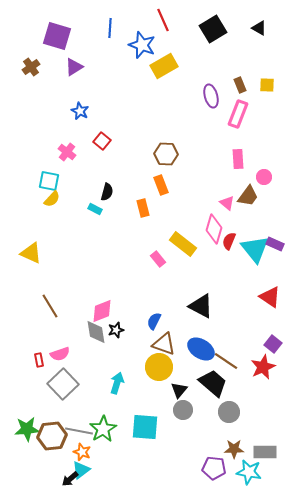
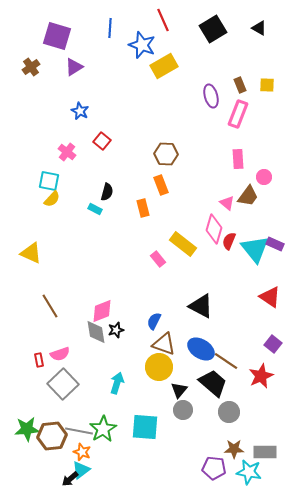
red star at (263, 367): moved 2 px left, 9 px down
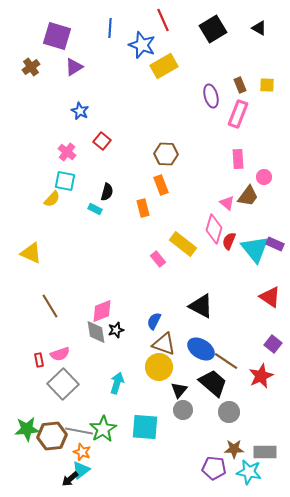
cyan square at (49, 181): moved 16 px right
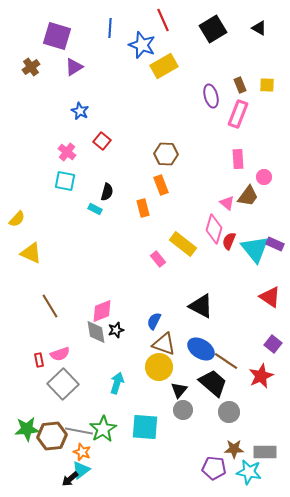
yellow semicircle at (52, 199): moved 35 px left, 20 px down
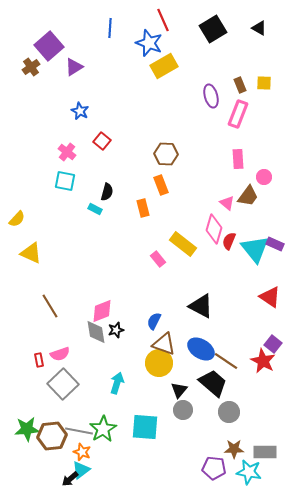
purple square at (57, 36): moved 8 px left, 10 px down; rotated 32 degrees clockwise
blue star at (142, 45): moved 7 px right, 2 px up
yellow square at (267, 85): moved 3 px left, 2 px up
yellow circle at (159, 367): moved 4 px up
red star at (261, 376): moved 2 px right, 15 px up; rotated 20 degrees counterclockwise
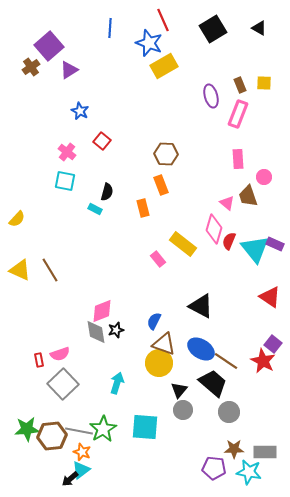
purple triangle at (74, 67): moved 5 px left, 3 px down
brown trapezoid at (248, 196): rotated 125 degrees clockwise
yellow triangle at (31, 253): moved 11 px left, 17 px down
brown line at (50, 306): moved 36 px up
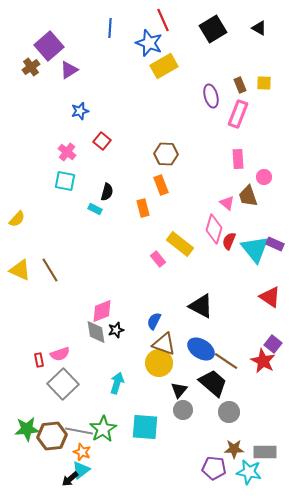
blue star at (80, 111): rotated 30 degrees clockwise
yellow rectangle at (183, 244): moved 3 px left
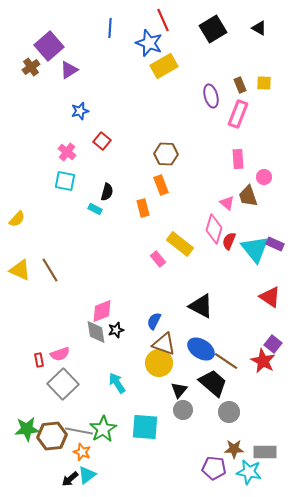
cyan arrow at (117, 383): rotated 50 degrees counterclockwise
cyan triangle at (81, 470): moved 6 px right, 5 px down
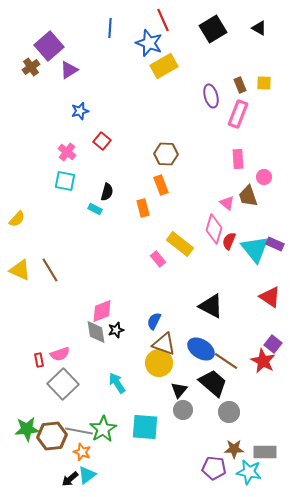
black triangle at (201, 306): moved 10 px right
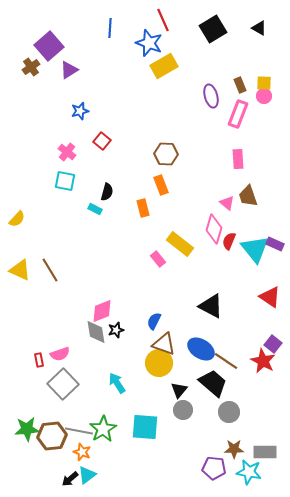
pink circle at (264, 177): moved 81 px up
